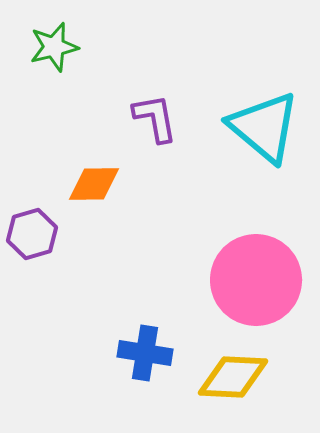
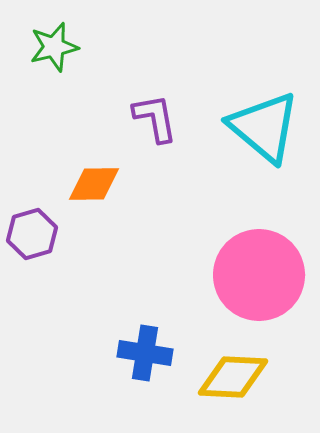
pink circle: moved 3 px right, 5 px up
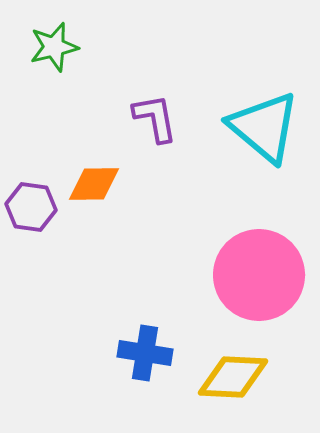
purple hexagon: moved 1 px left, 27 px up; rotated 24 degrees clockwise
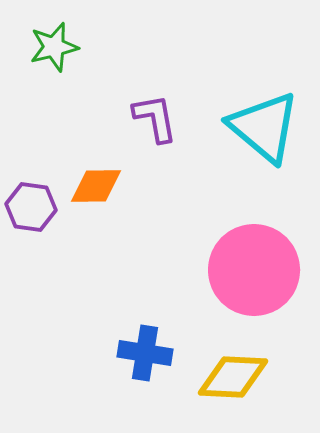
orange diamond: moved 2 px right, 2 px down
pink circle: moved 5 px left, 5 px up
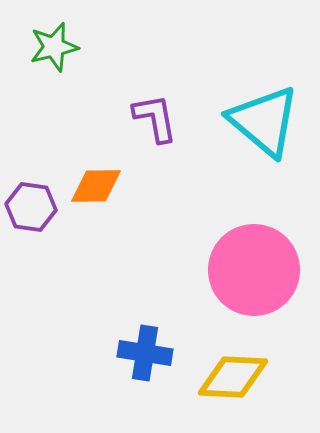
cyan triangle: moved 6 px up
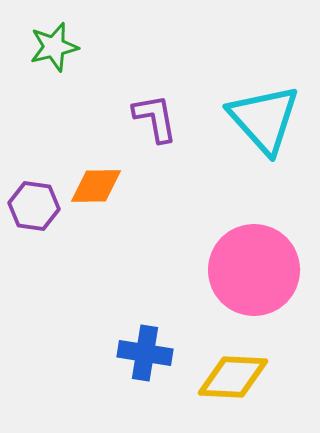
cyan triangle: moved 2 px up; rotated 8 degrees clockwise
purple hexagon: moved 3 px right, 1 px up
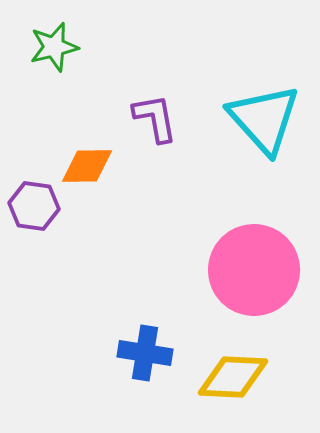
orange diamond: moved 9 px left, 20 px up
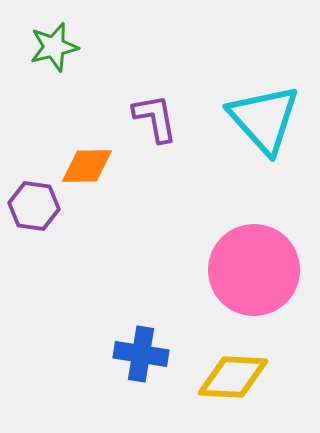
blue cross: moved 4 px left, 1 px down
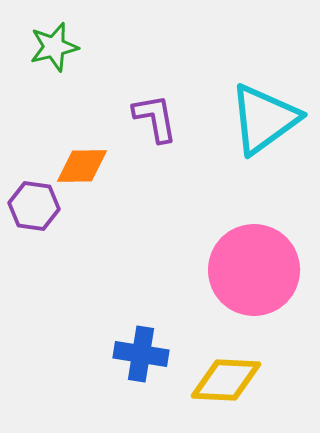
cyan triangle: rotated 36 degrees clockwise
orange diamond: moved 5 px left
yellow diamond: moved 7 px left, 3 px down
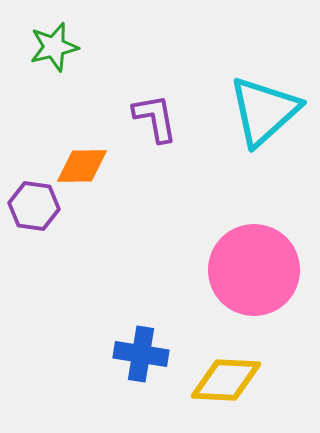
cyan triangle: moved 8 px up; rotated 6 degrees counterclockwise
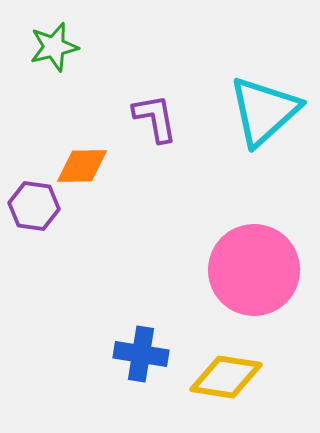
yellow diamond: moved 3 px up; rotated 6 degrees clockwise
